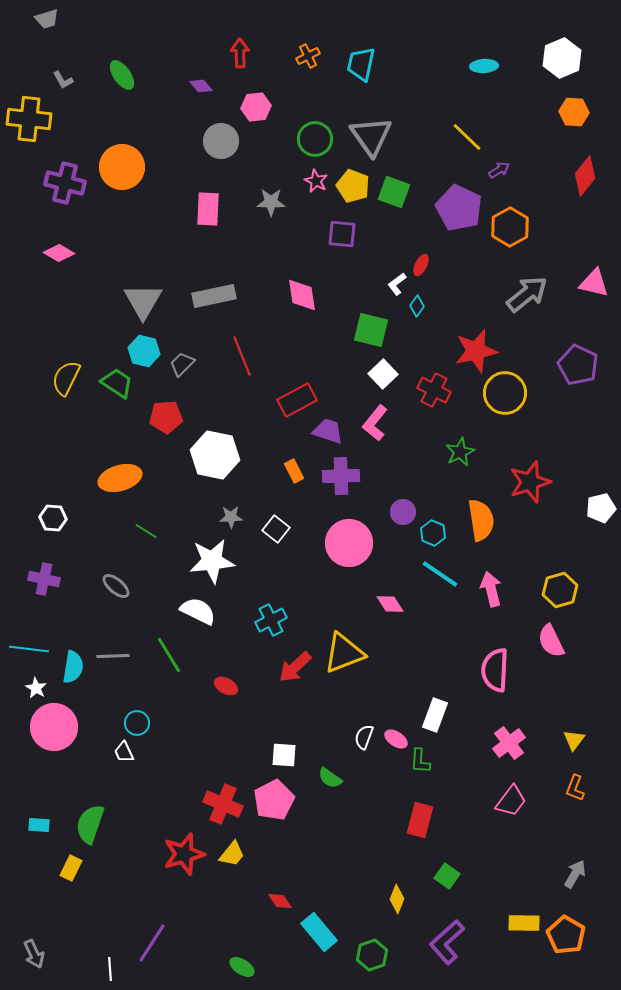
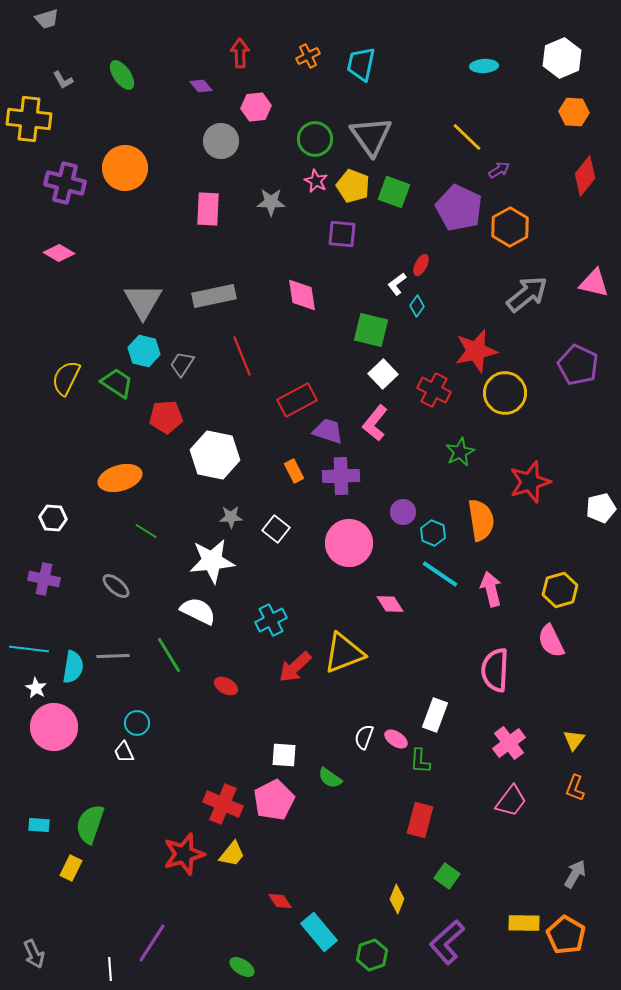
orange circle at (122, 167): moved 3 px right, 1 px down
gray trapezoid at (182, 364): rotated 12 degrees counterclockwise
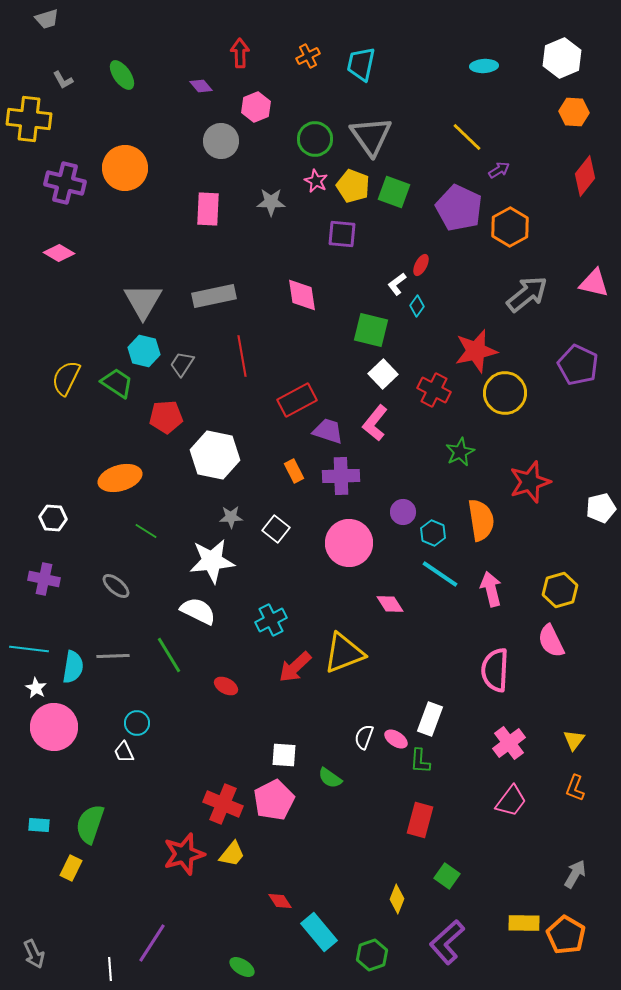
pink hexagon at (256, 107): rotated 16 degrees counterclockwise
red line at (242, 356): rotated 12 degrees clockwise
white rectangle at (435, 715): moved 5 px left, 4 px down
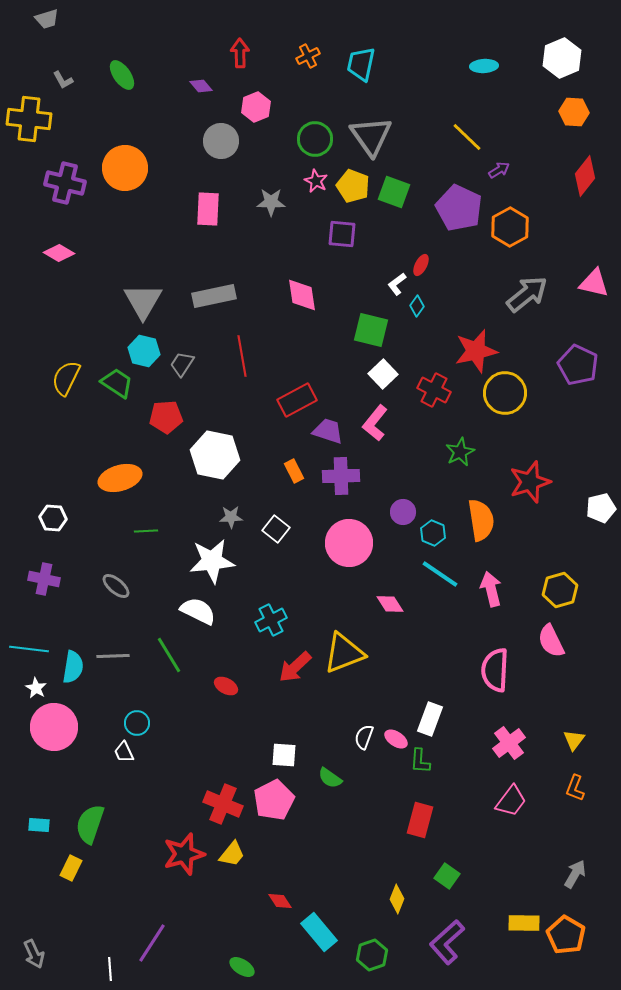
green line at (146, 531): rotated 35 degrees counterclockwise
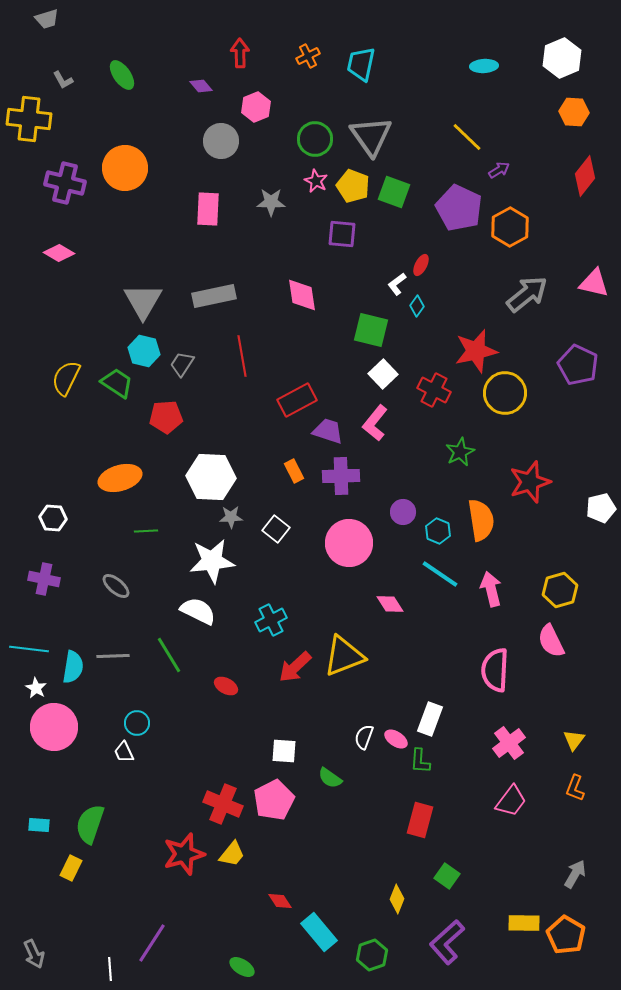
white hexagon at (215, 455): moved 4 px left, 22 px down; rotated 9 degrees counterclockwise
cyan hexagon at (433, 533): moved 5 px right, 2 px up
yellow triangle at (344, 653): moved 3 px down
white square at (284, 755): moved 4 px up
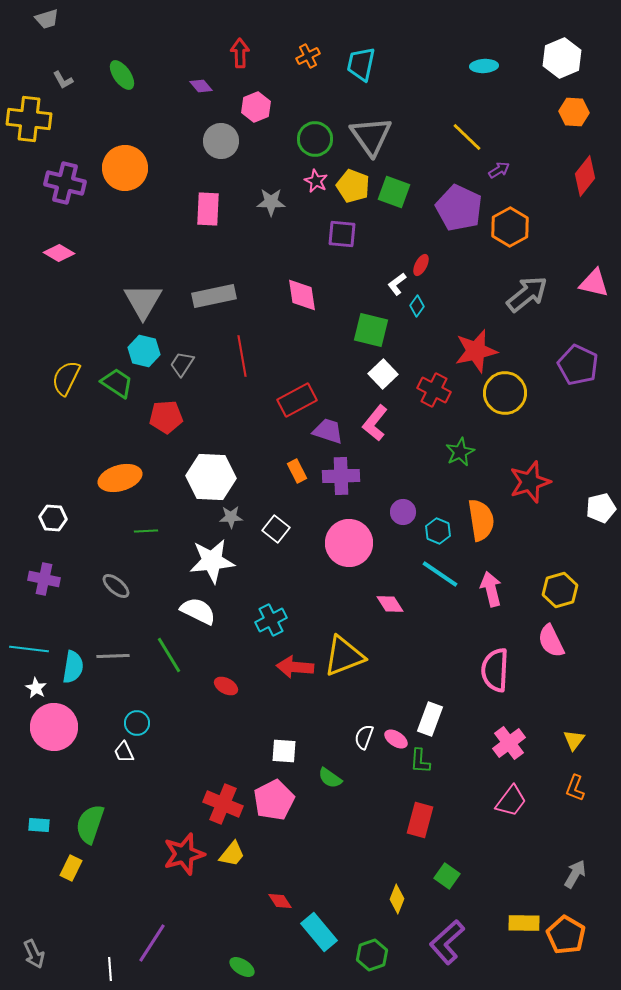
orange rectangle at (294, 471): moved 3 px right
red arrow at (295, 667): rotated 48 degrees clockwise
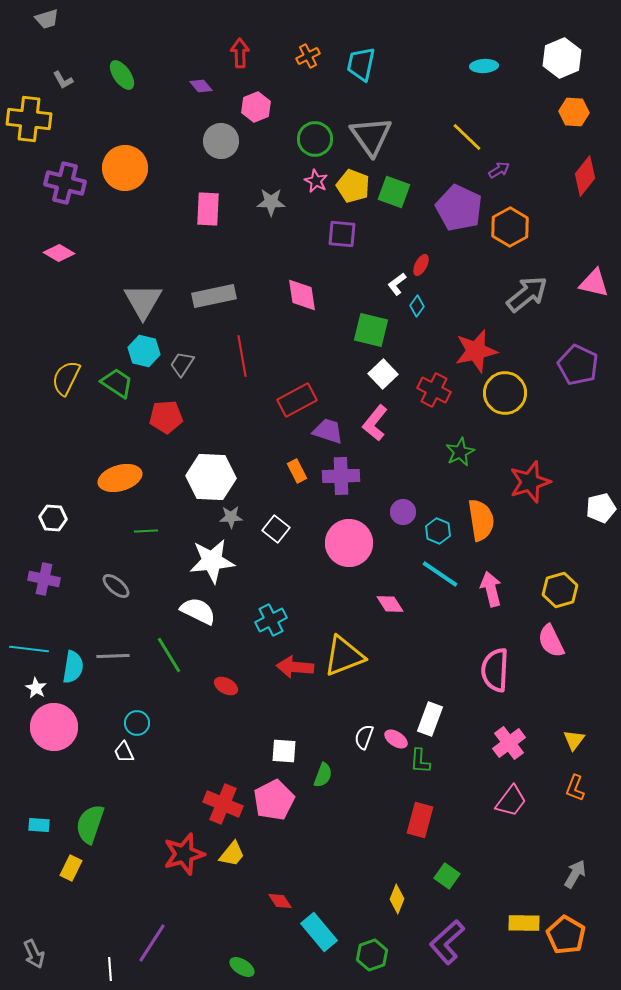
green semicircle at (330, 778): moved 7 px left, 3 px up; rotated 105 degrees counterclockwise
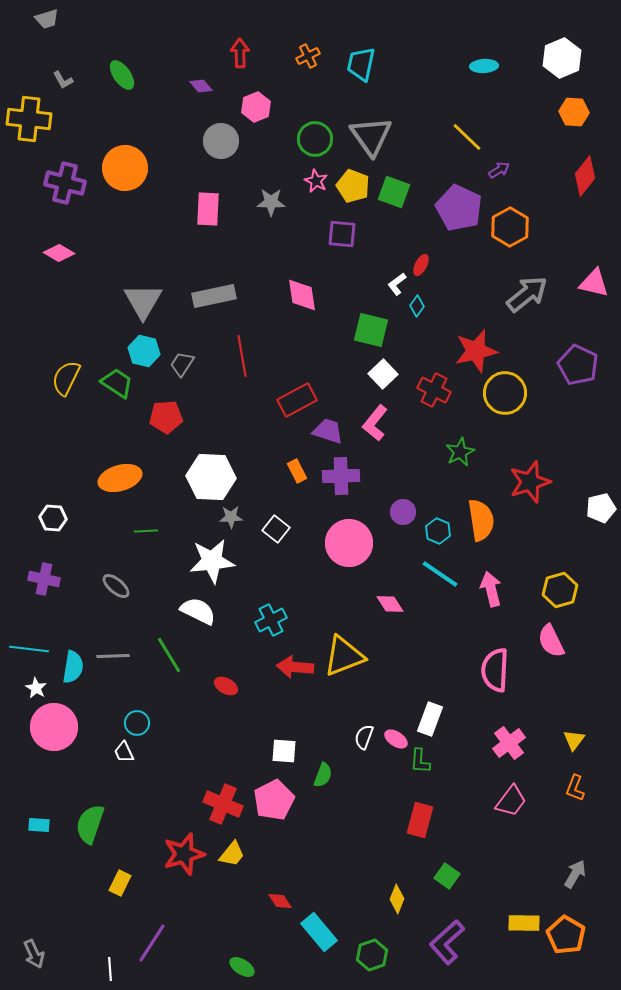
yellow rectangle at (71, 868): moved 49 px right, 15 px down
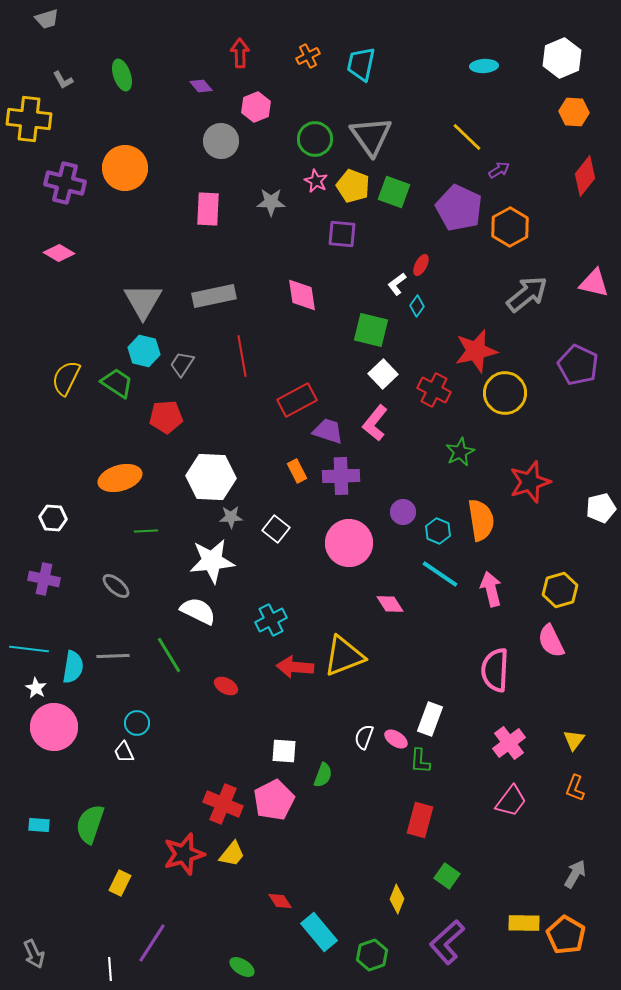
green ellipse at (122, 75): rotated 16 degrees clockwise
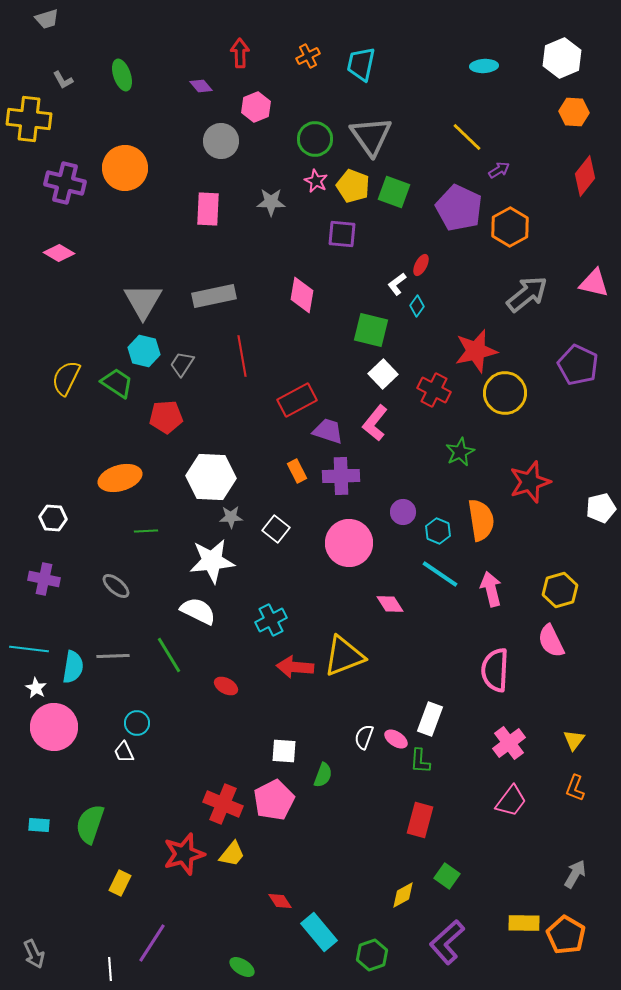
pink diamond at (302, 295): rotated 18 degrees clockwise
yellow diamond at (397, 899): moved 6 px right, 4 px up; rotated 40 degrees clockwise
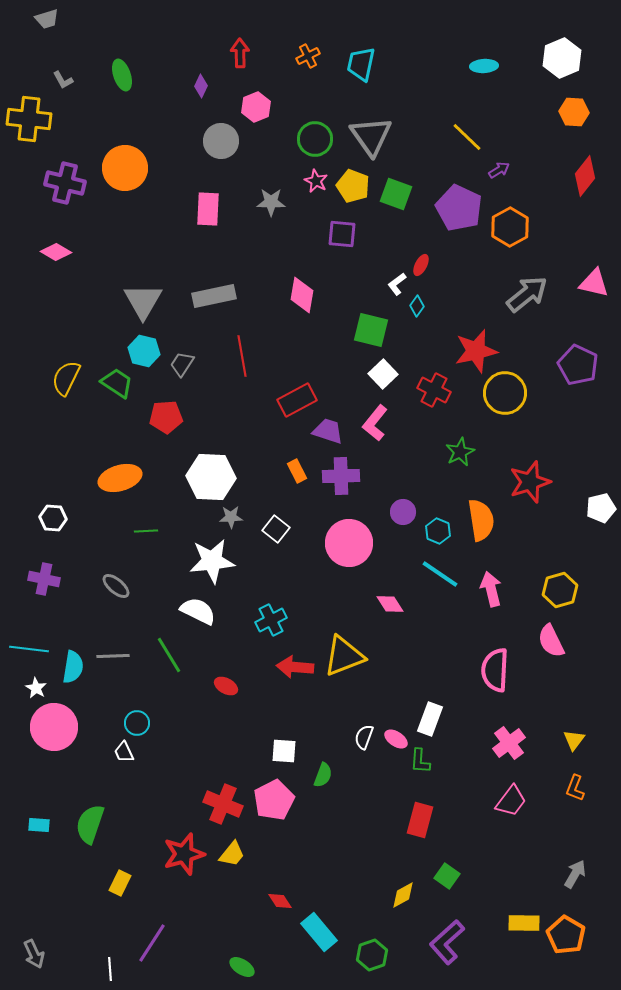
purple diamond at (201, 86): rotated 65 degrees clockwise
green square at (394, 192): moved 2 px right, 2 px down
pink diamond at (59, 253): moved 3 px left, 1 px up
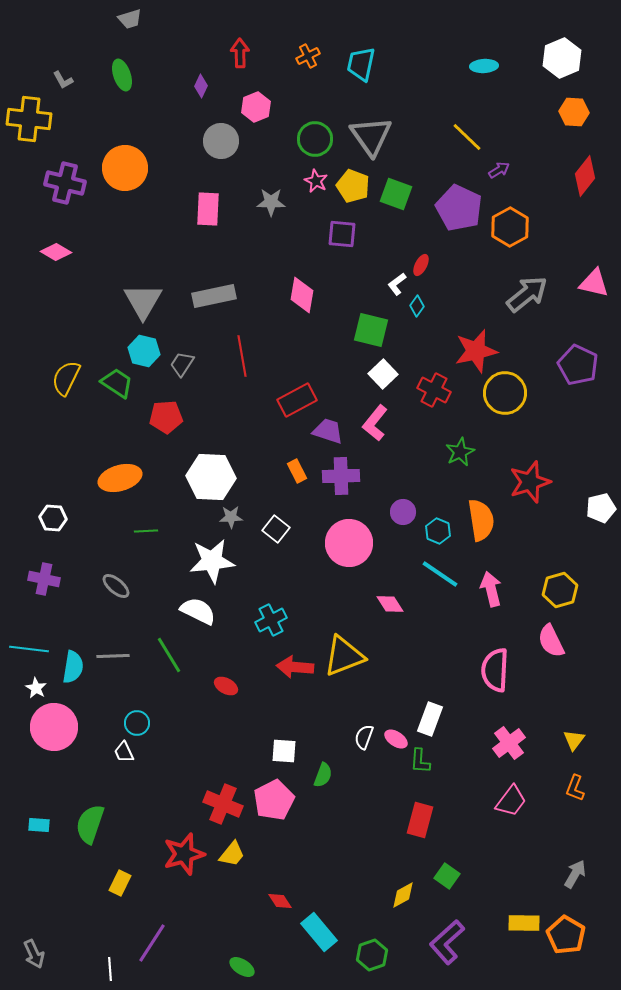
gray trapezoid at (47, 19): moved 83 px right
